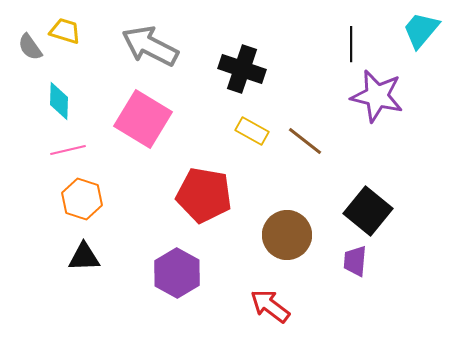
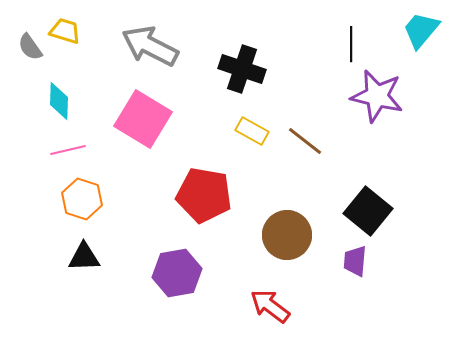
purple hexagon: rotated 21 degrees clockwise
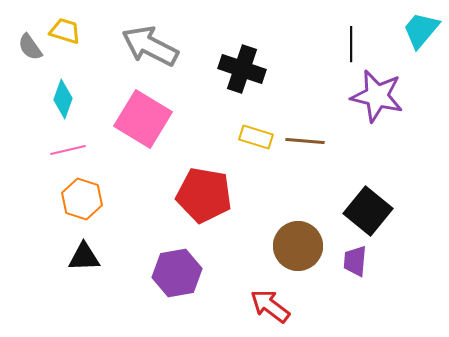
cyan diamond: moved 4 px right, 2 px up; rotated 18 degrees clockwise
yellow rectangle: moved 4 px right, 6 px down; rotated 12 degrees counterclockwise
brown line: rotated 33 degrees counterclockwise
brown circle: moved 11 px right, 11 px down
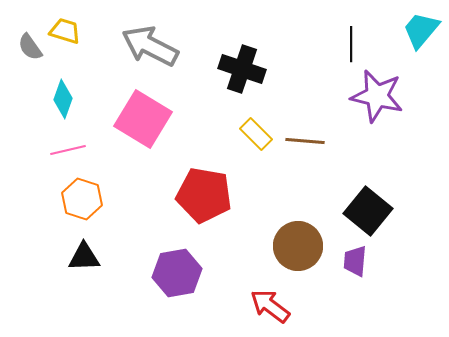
yellow rectangle: moved 3 px up; rotated 28 degrees clockwise
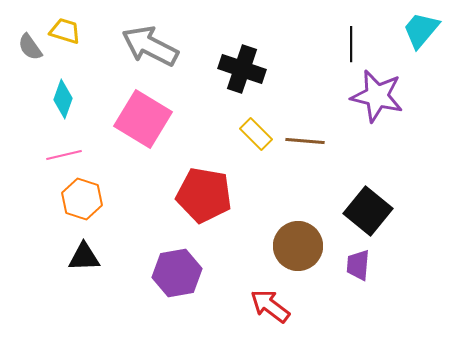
pink line: moved 4 px left, 5 px down
purple trapezoid: moved 3 px right, 4 px down
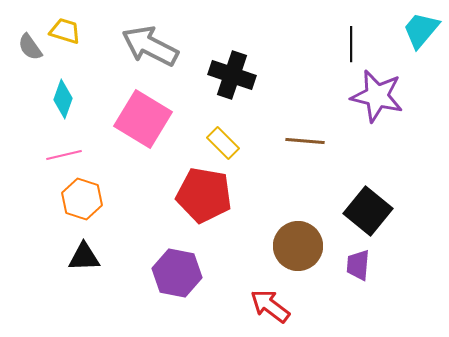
black cross: moved 10 px left, 6 px down
yellow rectangle: moved 33 px left, 9 px down
purple hexagon: rotated 21 degrees clockwise
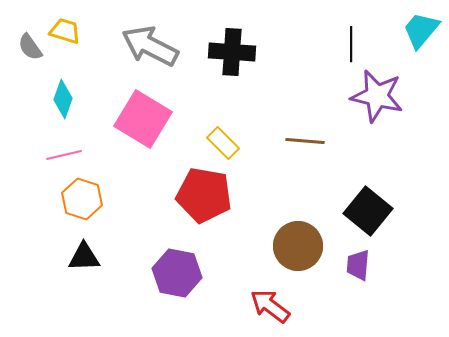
black cross: moved 23 px up; rotated 15 degrees counterclockwise
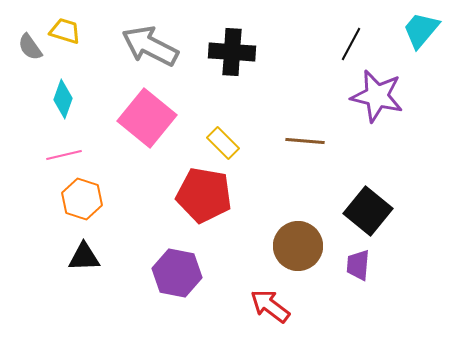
black line: rotated 28 degrees clockwise
pink square: moved 4 px right, 1 px up; rotated 8 degrees clockwise
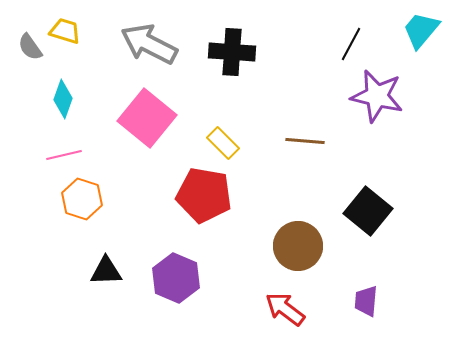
gray arrow: moved 1 px left, 2 px up
black triangle: moved 22 px right, 14 px down
purple trapezoid: moved 8 px right, 36 px down
purple hexagon: moved 1 px left, 5 px down; rotated 12 degrees clockwise
red arrow: moved 15 px right, 3 px down
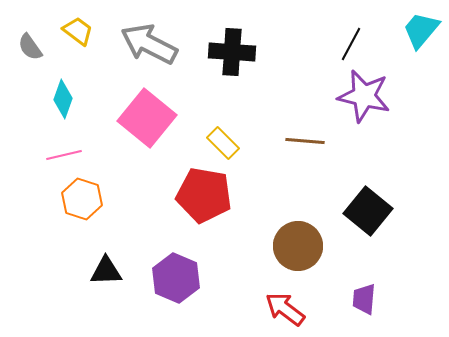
yellow trapezoid: moved 13 px right; rotated 20 degrees clockwise
purple star: moved 13 px left
purple trapezoid: moved 2 px left, 2 px up
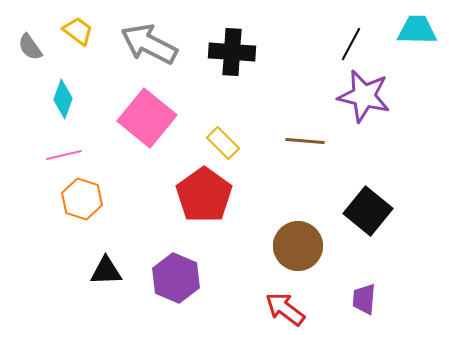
cyan trapezoid: moved 4 px left; rotated 51 degrees clockwise
red pentagon: rotated 26 degrees clockwise
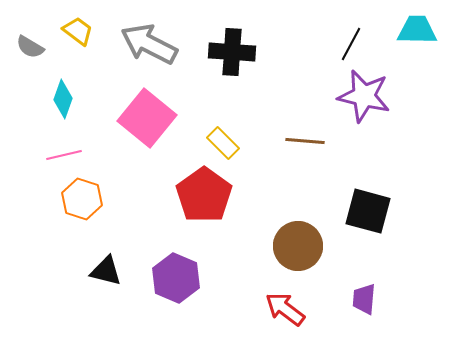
gray semicircle: rotated 24 degrees counterclockwise
black square: rotated 24 degrees counterclockwise
black triangle: rotated 16 degrees clockwise
